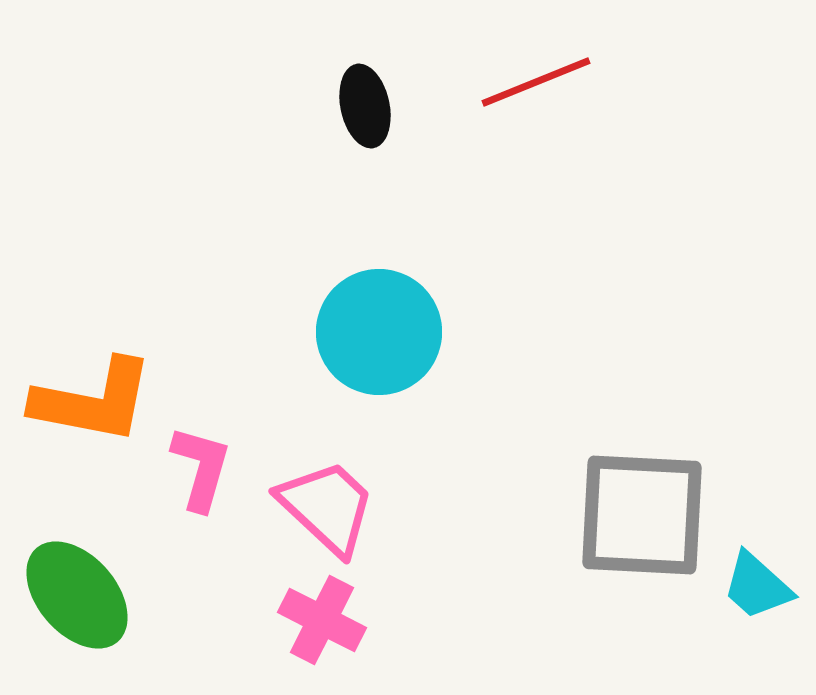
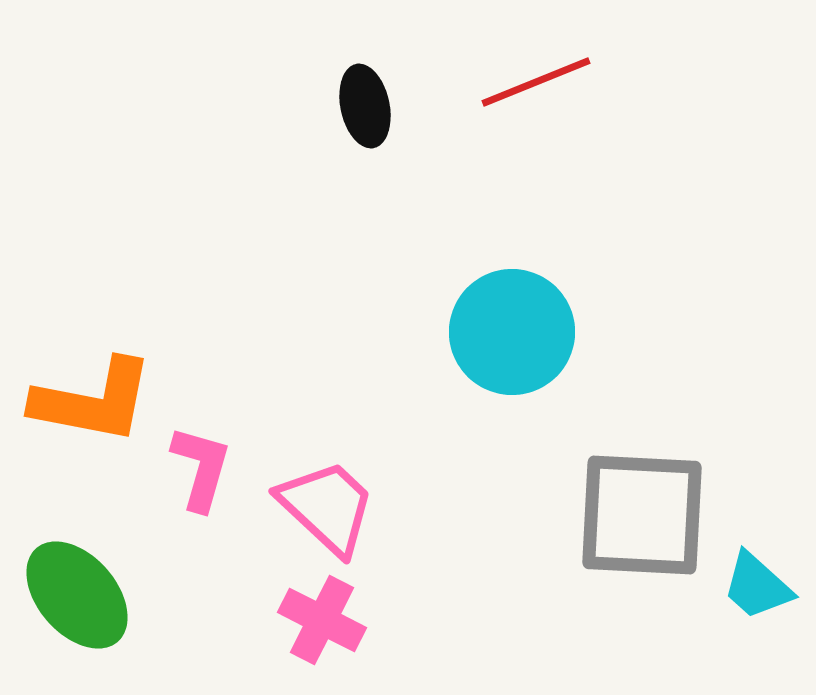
cyan circle: moved 133 px right
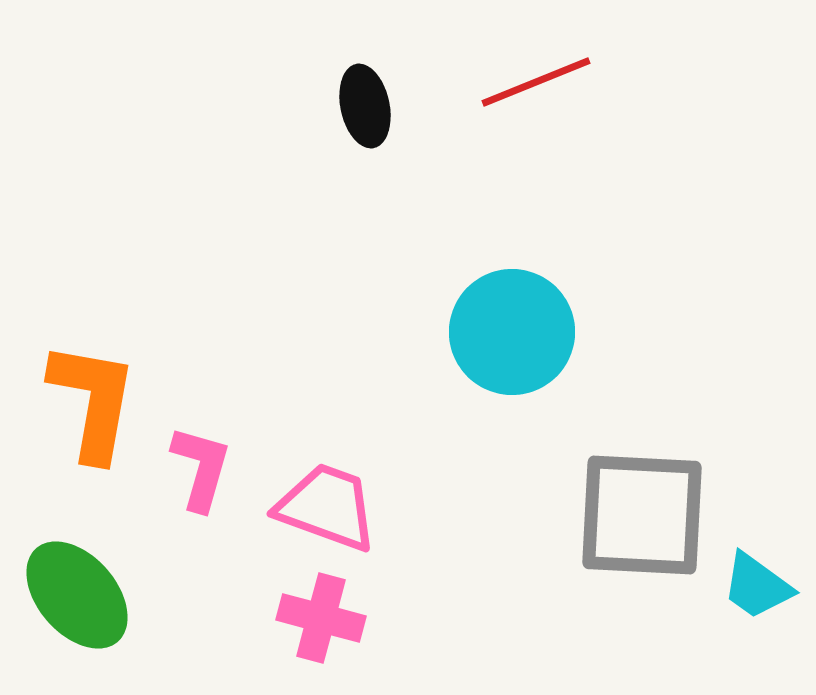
orange L-shape: rotated 91 degrees counterclockwise
pink trapezoid: rotated 23 degrees counterclockwise
cyan trapezoid: rotated 6 degrees counterclockwise
pink cross: moved 1 px left, 2 px up; rotated 12 degrees counterclockwise
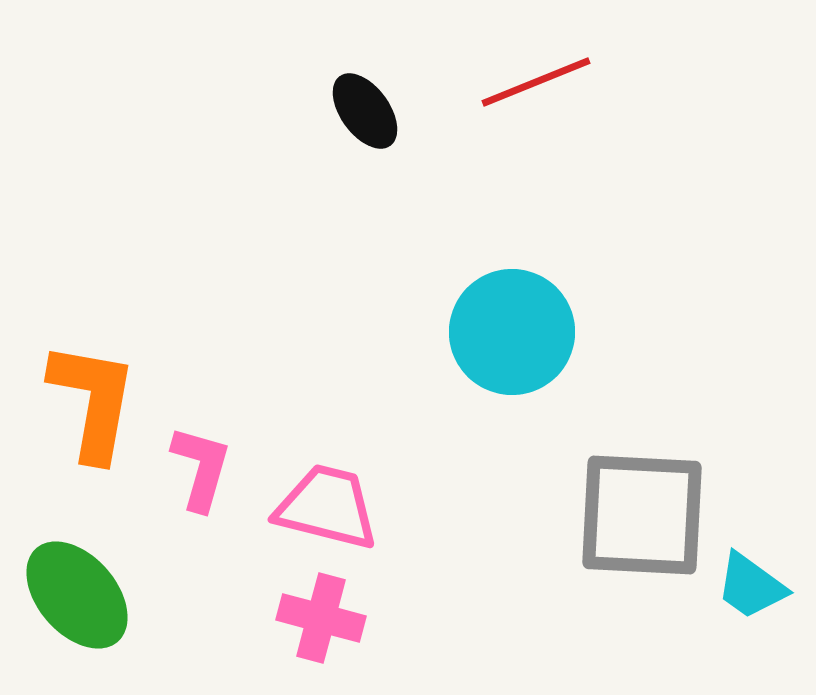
black ellipse: moved 5 px down; rotated 24 degrees counterclockwise
pink trapezoid: rotated 6 degrees counterclockwise
cyan trapezoid: moved 6 px left
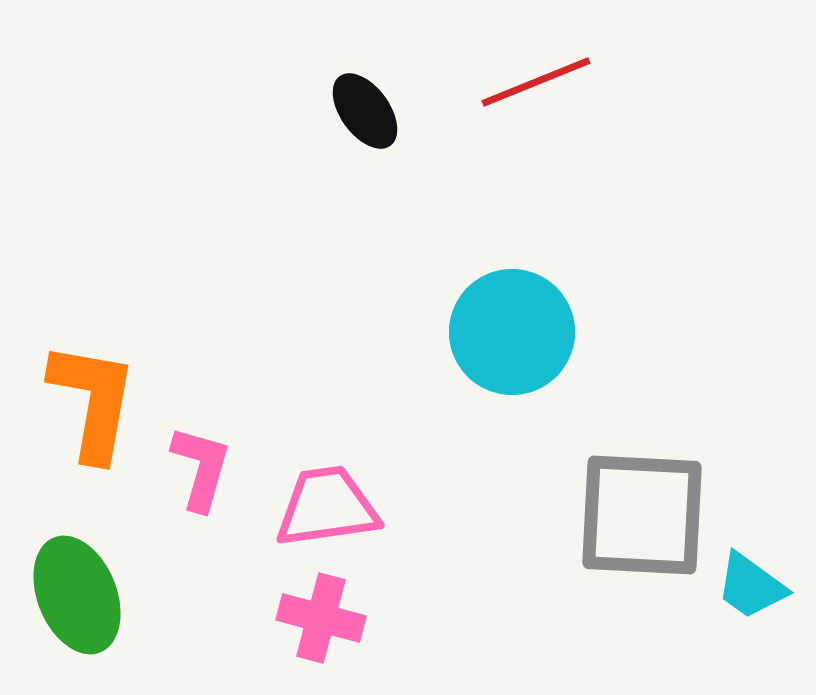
pink trapezoid: rotated 22 degrees counterclockwise
green ellipse: rotated 19 degrees clockwise
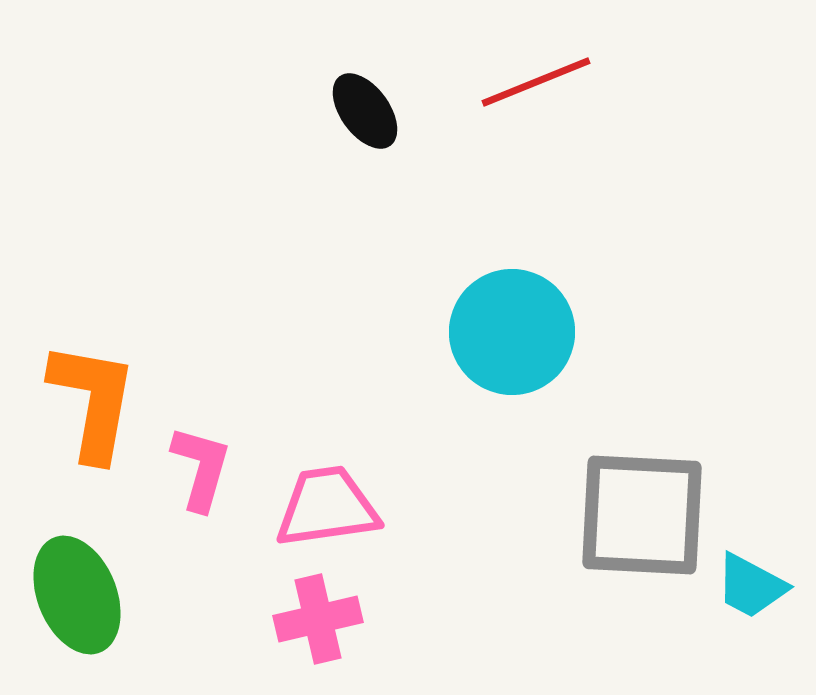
cyan trapezoid: rotated 8 degrees counterclockwise
pink cross: moved 3 px left, 1 px down; rotated 28 degrees counterclockwise
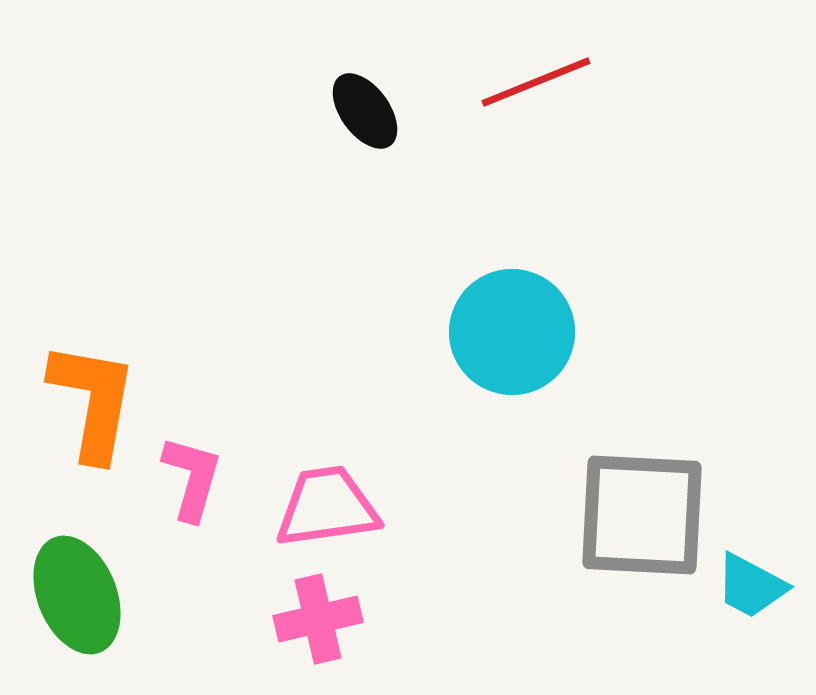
pink L-shape: moved 9 px left, 10 px down
